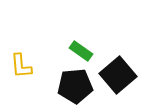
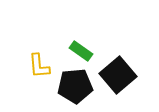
yellow L-shape: moved 18 px right
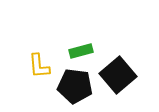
green rectangle: rotated 50 degrees counterclockwise
black pentagon: rotated 12 degrees clockwise
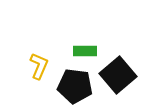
green rectangle: moved 4 px right; rotated 15 degrees clockwise
yellow L-shape: rotated 152 degrees counterclockwise
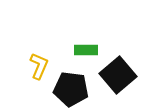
green rectangle: moved 1 px right, 1 px up
black pentagon: moved 4 px left, 3 px down
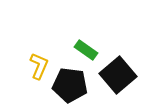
green rectangle: rotated 35 degrees clockwise
black pentagon: moved 1 px left, 4 px up
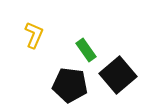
green rectangle: rotated 20 degrees clockwise
yellow L-shape: moved 5 px left, 31 px up
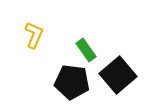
black pentagon: moved 2 px right, 3 px up
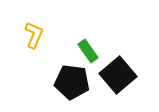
green rectangle: moved 2 px right, 1 px down
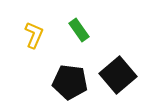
green rectangle: moved 9 px left, 21 px up
black pentagon: moved 2 px left
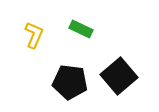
green rectangle: moved 2 px right, 1 px up; rotated 30 degrees counterclockwise
black square: moved 1 px right, 1 px down
